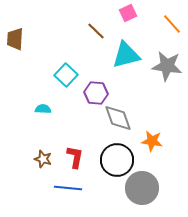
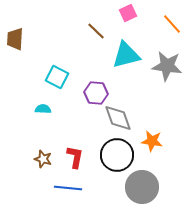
cyan square: moved 9 px left, 2 px down; rotated 15 degrees counterclockwise
black circle: moved 5 px up
gray circle: moved 1 px up
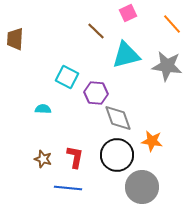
cyan square: moved 10 px right
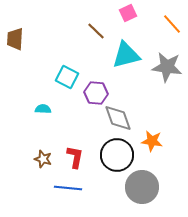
gray star: moved 1 px down
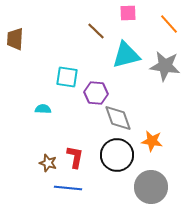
pink square: rotated 24 degrees clockwise
orange line: moved 3 px left
gray star: moved 2 px left, 1 px up
cyan square: rotated 20 degrees counterclockwise
brown star: moved 5 px right, 4 px down
gray circle: moved 9 px right
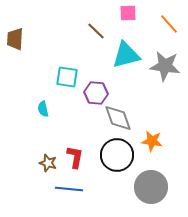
cyan semicircle: rotated 105 degrees counterclockwise
blue line: moved 1 px right, 1 px down
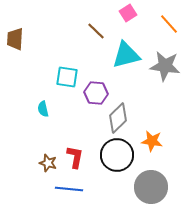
pink square: rotated 30 degrees counterclockwise
gray diamond: rotated 64 degrees clockwise
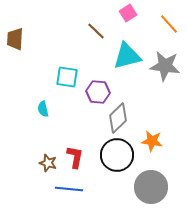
cyan triangle: moved 1 px right, 1 px down
purple hexagon: moved 2 px right, 1 px up
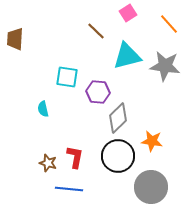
black circle: moved 1 px right, 1 px down
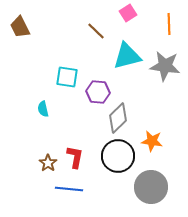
orange line: rotated 40 degrees clockwise
brown trapezoid: moved 5 px right, 12 px up; rotated 30 degrees counterclockwise
brown star: rotated 18 degrees clockwise
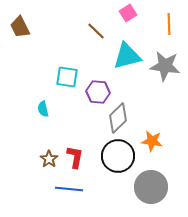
brown star: moved 1 px right, 4 px up
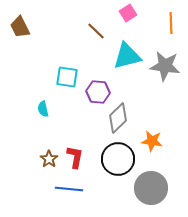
orange line: moved 2 px right, 1 px up
black circle: moved 3 px down
gray circle: moved 1 px down
